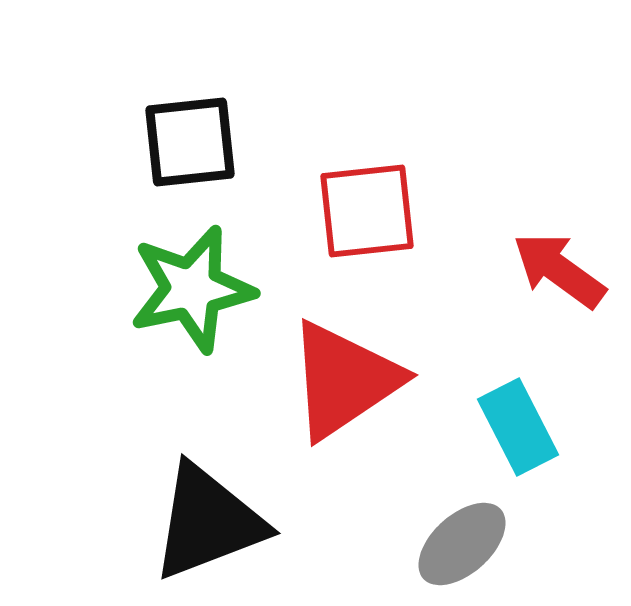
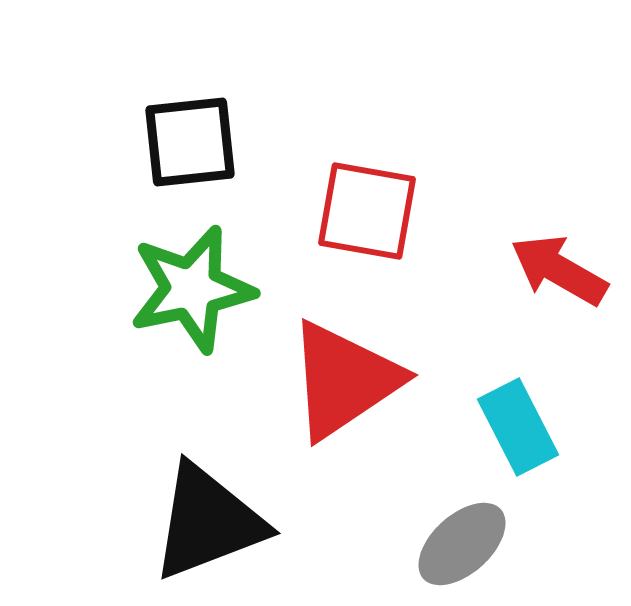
red square: rotated 16 degrees clockwise
red arrow: rotated 6 degrees counterclockwise
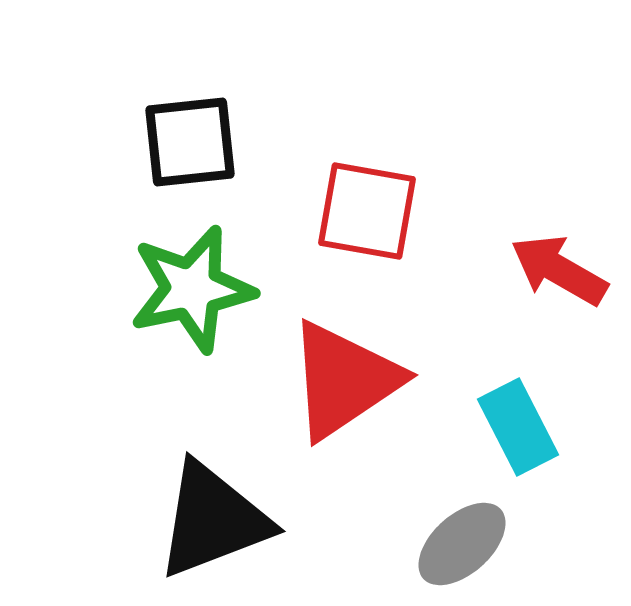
black triangle: moved 5 px right, 2 px up
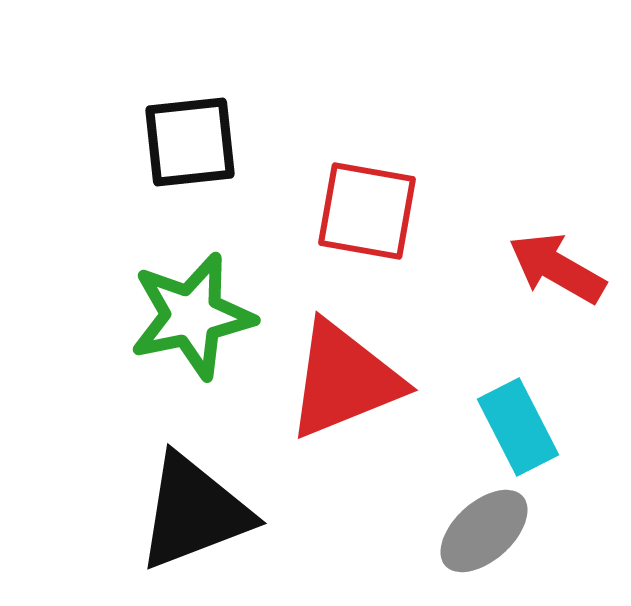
red arrow: moved 2 px left, 2 px up
green star: moved 27 px down
red triangle: rotated 12 degrees clockwise
black triangle: moved 19 px left, 8 px up
gray ellipse: moved 22 px right, 13 px up
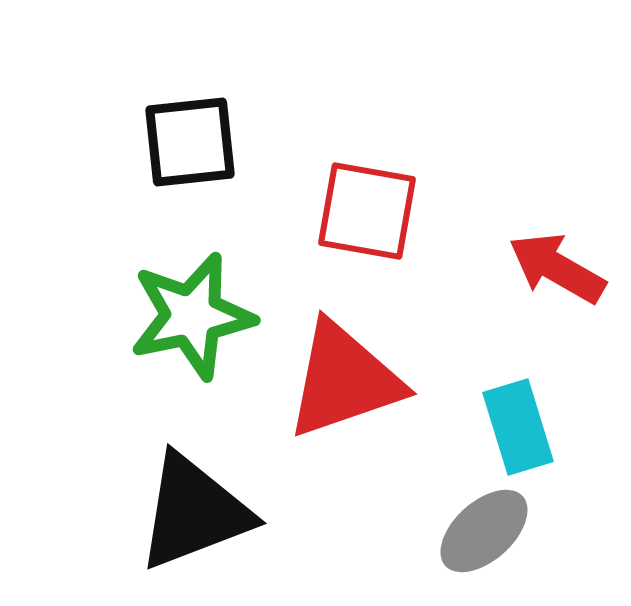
red triangle: rotated 3 degrees clockwise
cyan rectangle: rotated 10 degrees clockwise
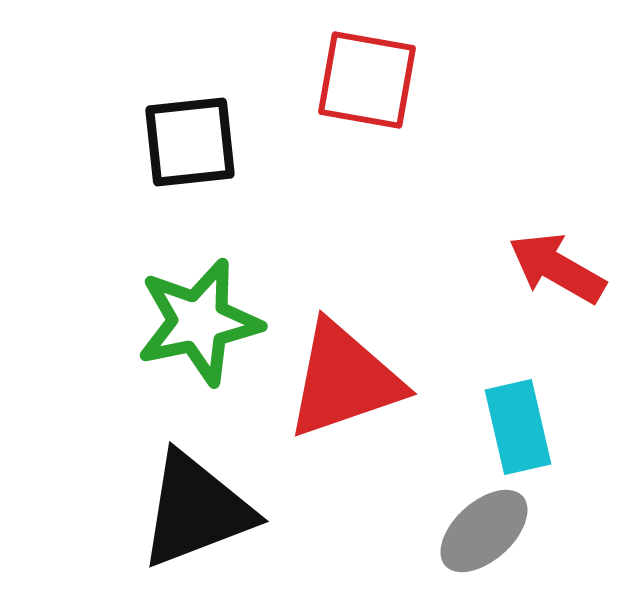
red square: moved 131 px up
green star: moved 7 px right, 6 px down
cyan rectangle: rotated 4 degrees clockwise
black triangle: moved 2 px right, 2 px up
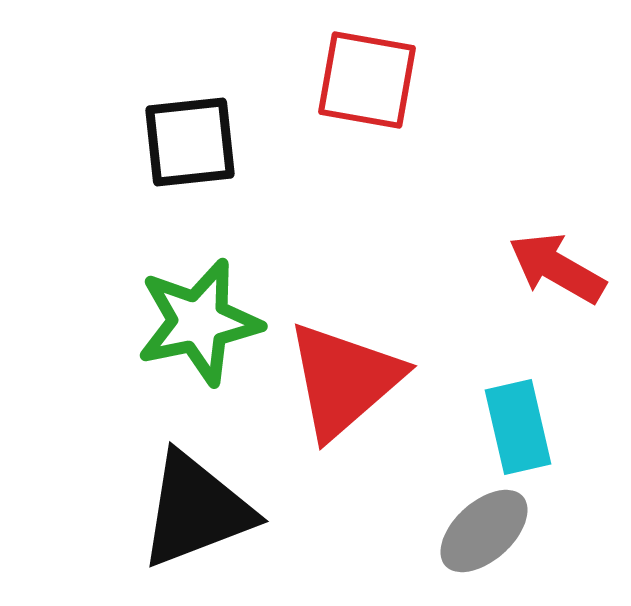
red triangle: rotated 22 degrees counterclockwise
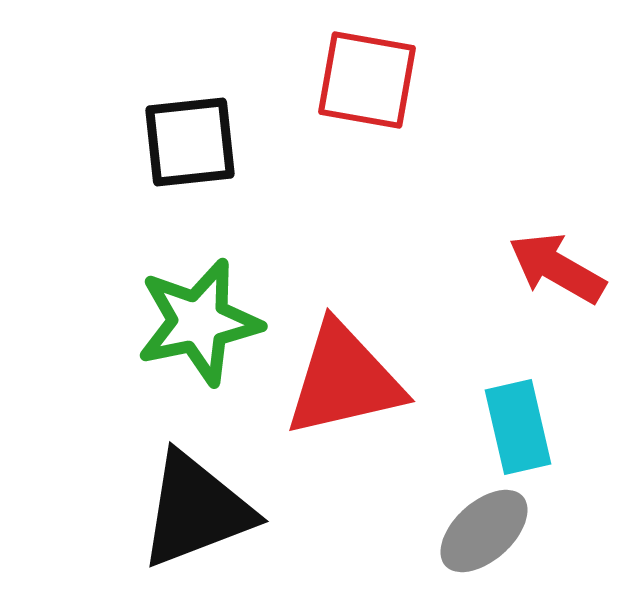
red triangle: rotated 28 degrees clockwise
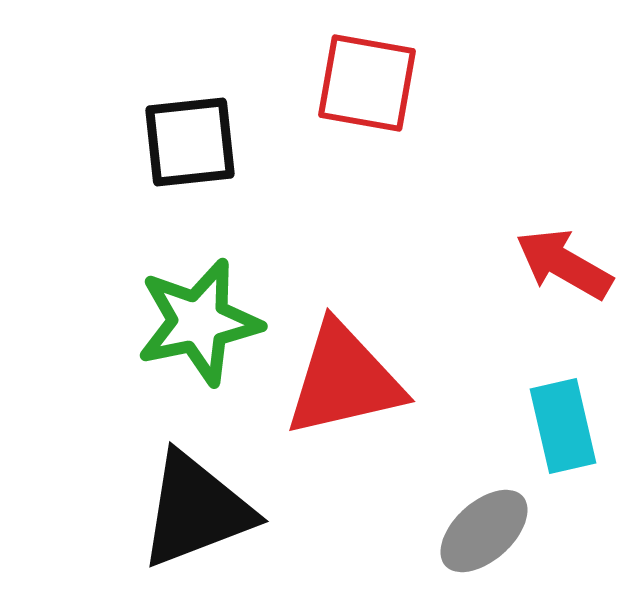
red square: moved 3 px down
red arrow: moved 7 px right, 4 px up
cyan rectangle: moved 45 px right, 1 px up
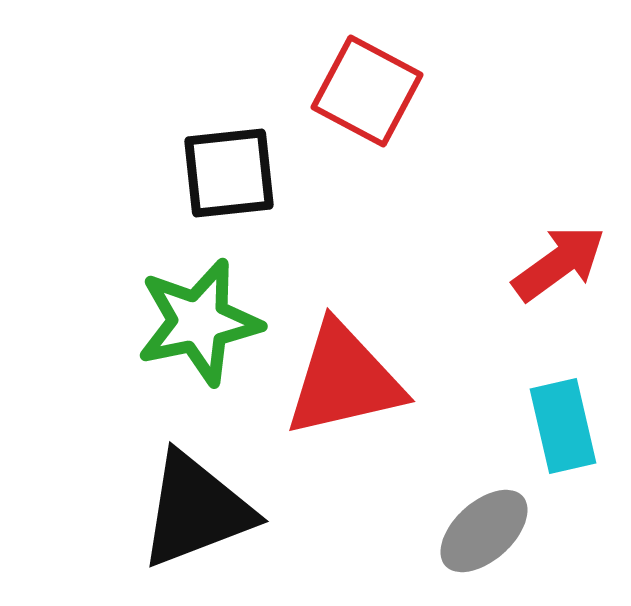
red square: moved 8 px down; rotated 18 degrees clockwise
black square: moved 39 px right, 31 px down
red arrow: moved 5 px left, 1 px up; rotated 114 degrees clockwise
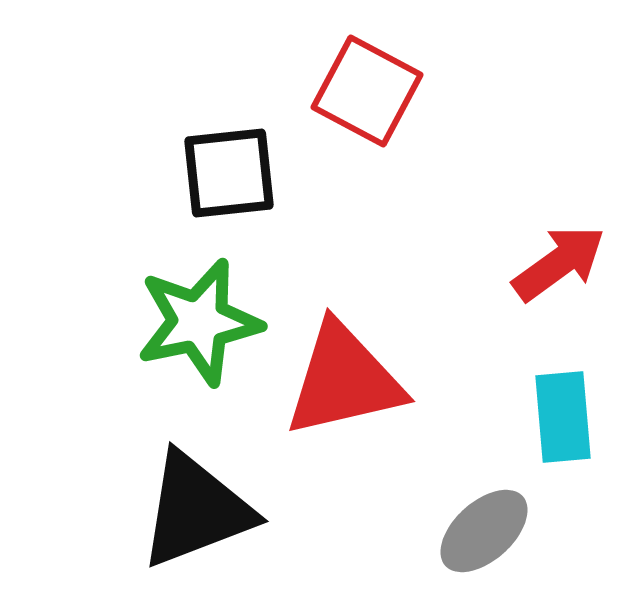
cyan rectangle: moved 9 px up; rotated 8 degrees clockwise
